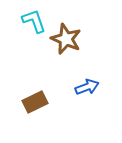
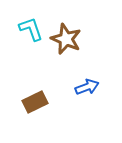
cyan L-shape: moved 3 px left, 8 px down
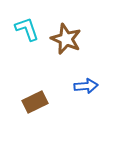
cyan L-shape: moved 4 px left
blue arrow: moved 1 px left, 1 px up; rotated 15 degrees clockwise
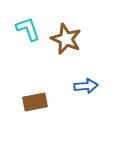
cyan L-shape: moved 1 px right
brown rectangle: rotated 15 degrees clockwise
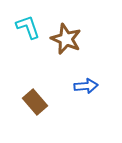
cyan L-shape: moved 2 px up
brown rectangle: rotated 60 degrees clockwise
